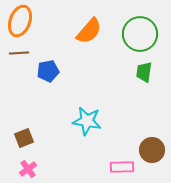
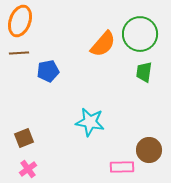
orange semicircle: moved 14 px right, 13 px down
cyan star: moved 3 px right, 1 px down
brown circle: moved 3 px left
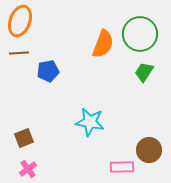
orange semicircle: rotated 20 degrees counterclockwise
green trapezoid: rotated 25 degrees clockwise
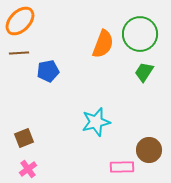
orange ellipse: rotated 24 degrees clockwise
cyan star: moved 6 px right; rotated 24 degrees counterclockwise
